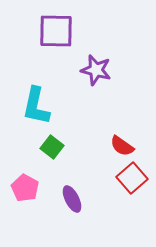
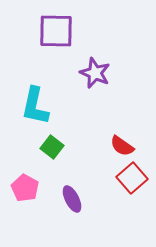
purple star: moved 1 px left, 3 px down; rotated 8 degrees clockwise
cyan L-shape: moved 1 px left
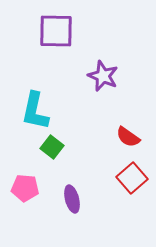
purple star: moved 8 px right, 3 px down
cyan L-shape: moved 5 px down
red semicircle: moved 6 px right, 9 px up
pink pentagon: rotated 24 degrees counterclockwise
purple ellipse: rotated 12 degrees clockwise
